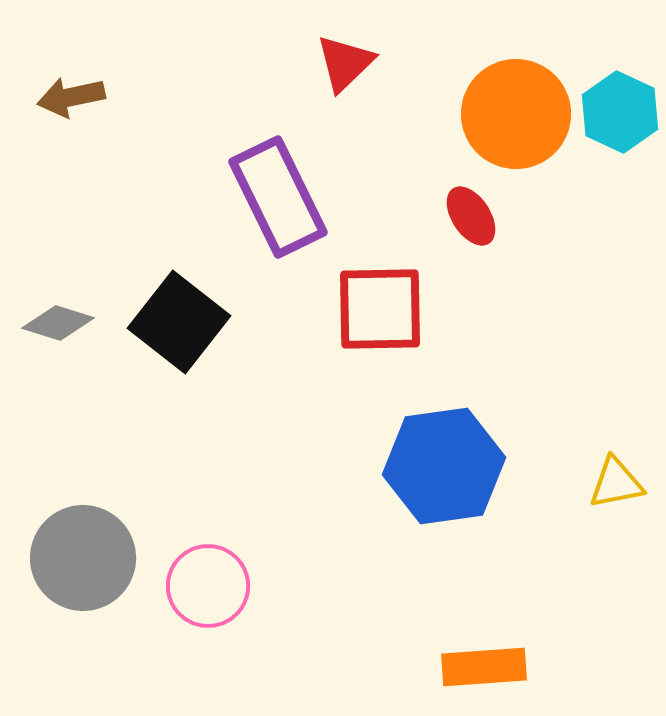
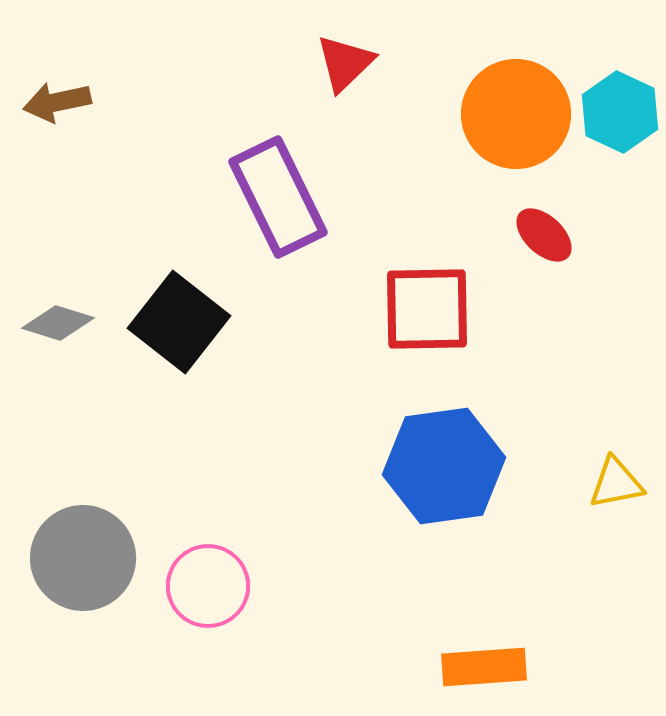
brown arrow: moved 14 px left, 5 px down
red ellipse: moved 73 px right, 19 px down; rotated 14 degrees counterclockwise
red square: moved 47 px right
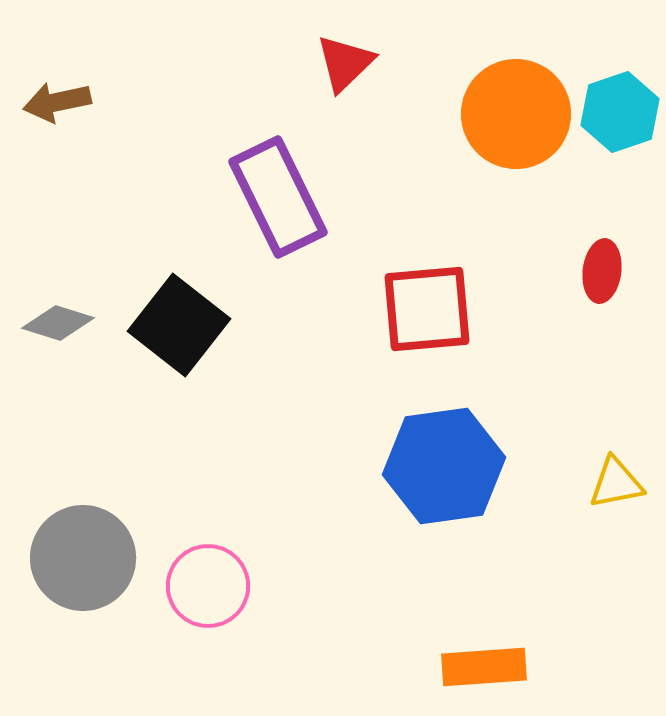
cyan hexagon: rotated 16 degrees clockwise
red ellipse: moved 58 px right, 36 px down; rotated 54 degrees clockwise
red square: rotated 4 degrees counterclockwise
black square: moved 3 px down
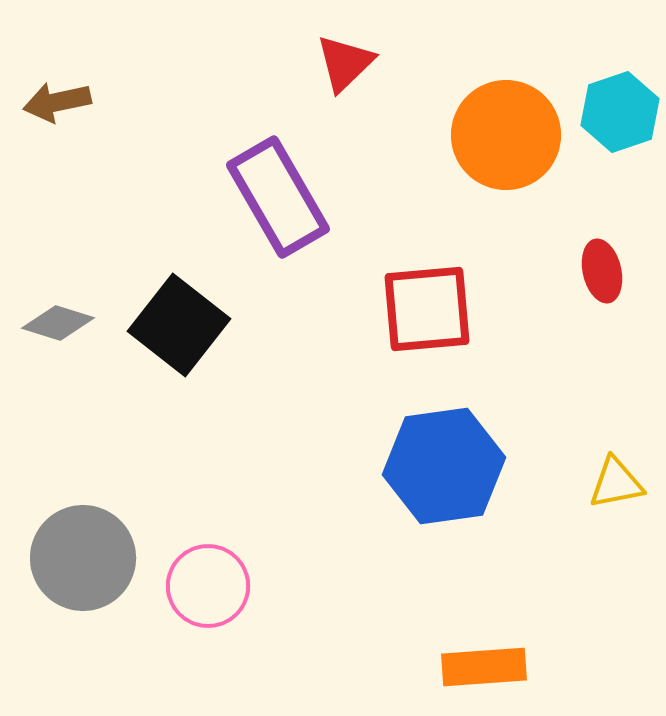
orange circle: moved 10 px left, 21 px down
purple rectangle: rotated 4 degrees counterclockwise
red ellipse: rotated 20 degrees counterclockwise
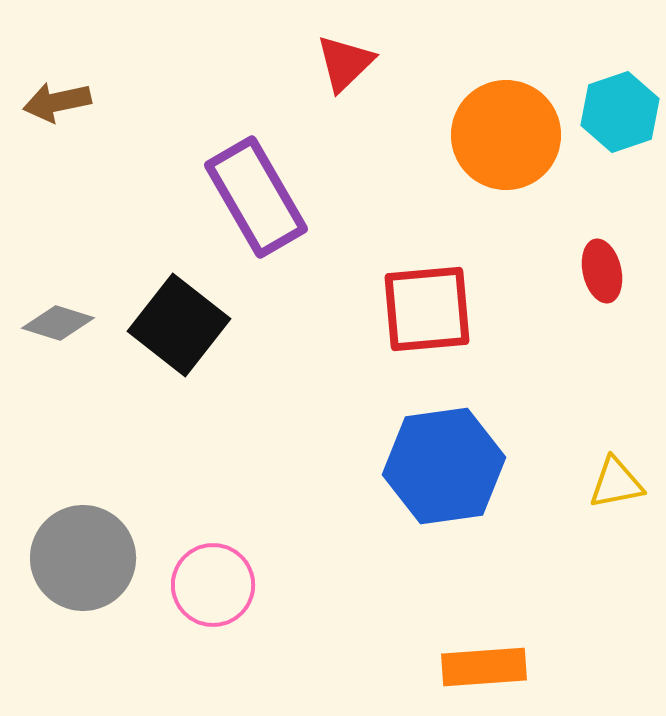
purple rectangle: moved 22 px left
pink circle: moved 5 px right, 1 px up
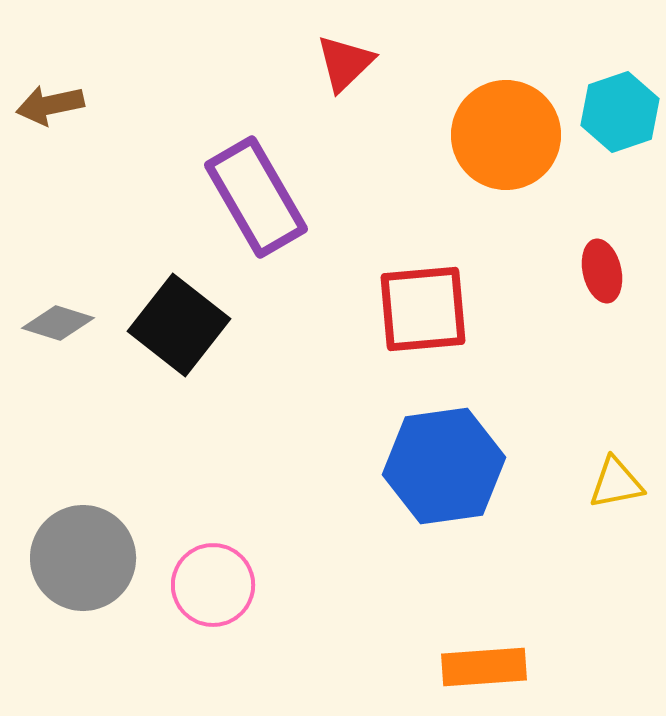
brown arrow: moved 7 px left, 3 px down
red square: moved 4 px left
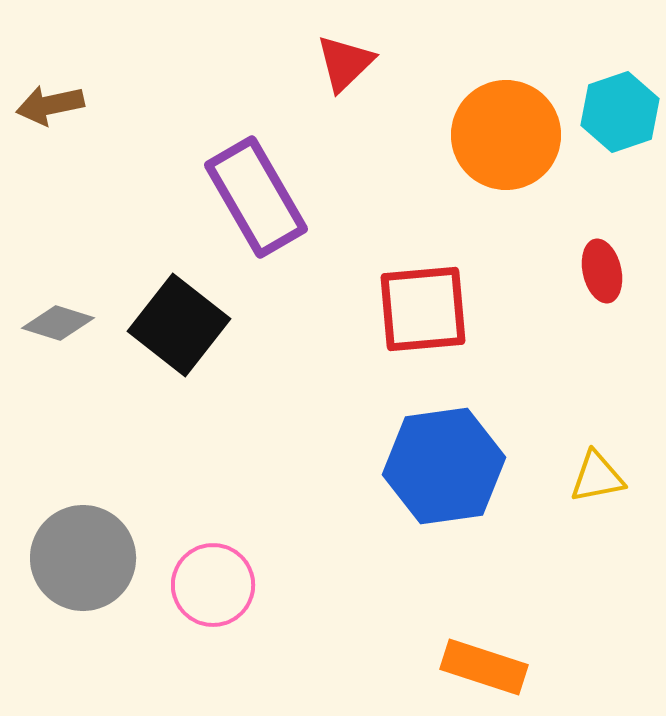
yellow triangle: moved 19 px left, 6 px up
orange rectangle: rotated 22 degrees clockwise
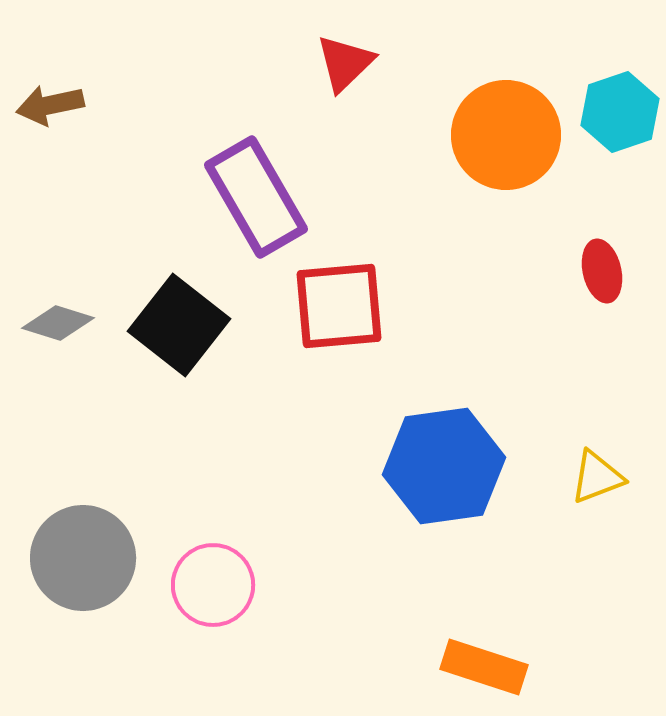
red square: moved 84 px left, 3 px up
yellow triangle: rotated 10 degrees counterclockwise
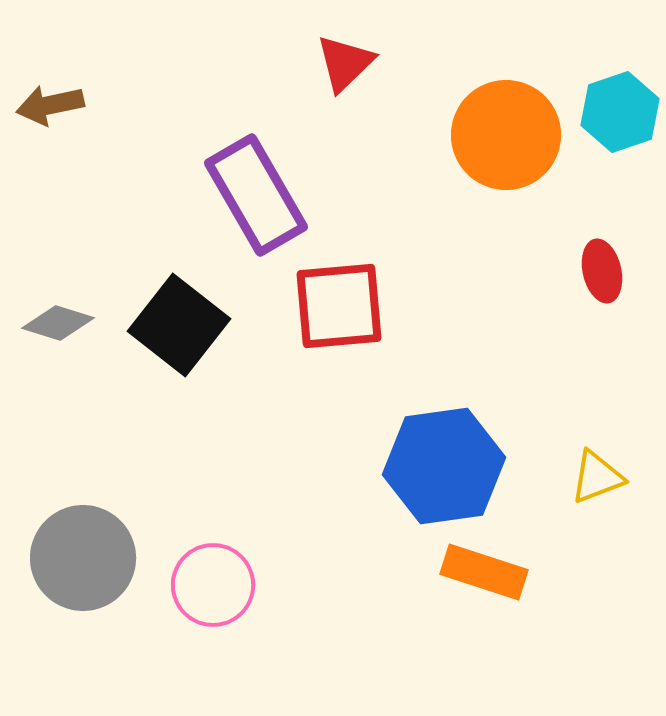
purple rectangle: moved 2 px up
orange rectangle: moved 95 px up
